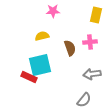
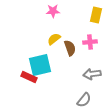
yellow semicircle: moved 12 px right, 3 px down; rotated 24 degrees counterclockwise
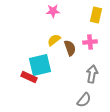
yellow semicircle: moved 1 px down
gray arrow: rotated 108 degrees clockwise
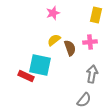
pink star: moved 2 px down; rotated 16 degrees counterclockwise
cyan square: rotated 25 degrees clockwise
red rectangle: moved 3 px left, 1 px up
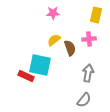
pink star: rotated 16 degrees clockwise
pink cross: moved 1 px left, 3 px up
gray arrow: moved 4 px left, 1 px up
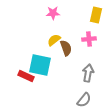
brown semicircle: moved 4 px left
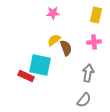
pink cross: moved 5 px right, 3 px down
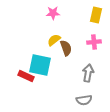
gray semicircle: rotated 42 degrees clockwise
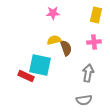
yellow semicircle: rotated 24 degrees clockwise
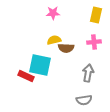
brown semicircle: rotated 112 degrees clockwise
